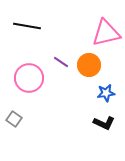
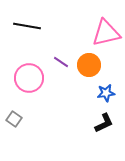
black L-shape: rotated 50 degrees counterclockwise
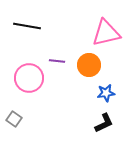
purple line: moved 4 px left, 1 px up; rotated 28 degrees counterclockwise
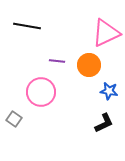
pink triangle: rotated 12 degrees counterclockwise
pink circle: moved 12 px right, 14 px down
blue star: moved 3 px right, 2 px up; rotated 18 degrees clockwise
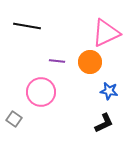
orange circle: moved 1 px right, 3 px up
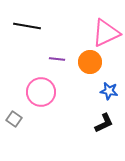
purple line: moved 2 px up
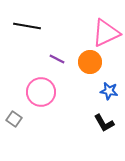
purple line: rotated 21 degrees clockwise
black L-shape: rotated 85 degrees clockwise
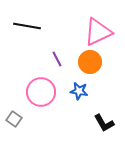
pink triangle: moved 8 px left, 1 px up
purple line: rotated 35 degrees clockwise
blue star: moved 30 px left
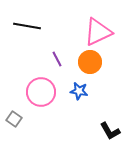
black L-shape: moved 6 px right, 8 px down
